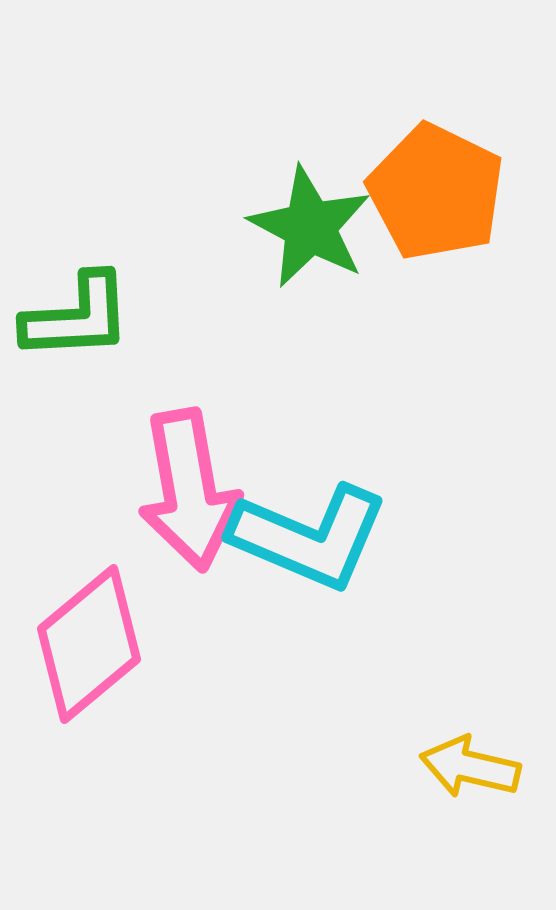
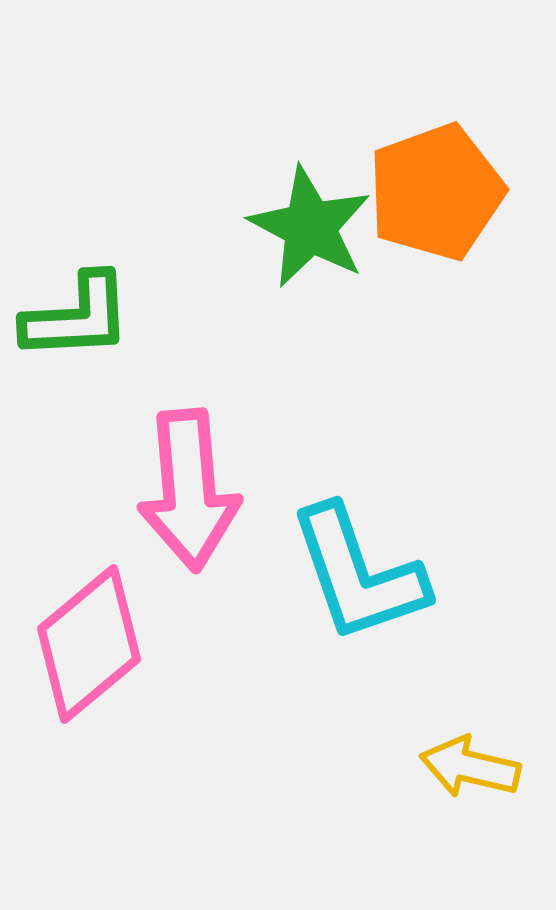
orange pentagon: rotated 26 degrees clockwise
pink arrow: rotated 5 degrees clockwise
cyan L-shape: moved 49 px right, 37 px down; rotated 48 degrees clockwise
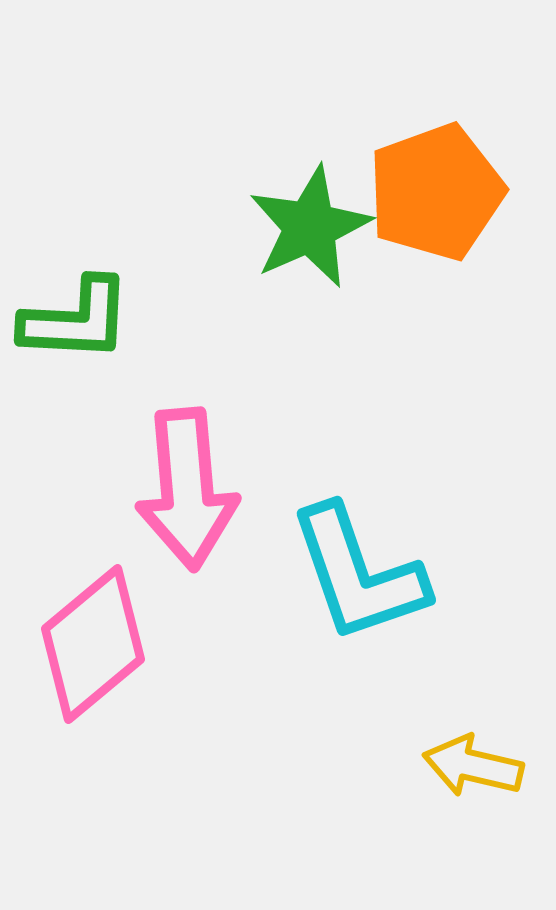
green star: rotated 20 degrees clockwise
green L-shape: moved 1 px left, 3 px down; rotated 6 degrees clockwise
pink arrow: moved 2 px left, 1 px up
pink diamond: moved 4 px right
yellow arrow: moved 3 px right, 1 px up
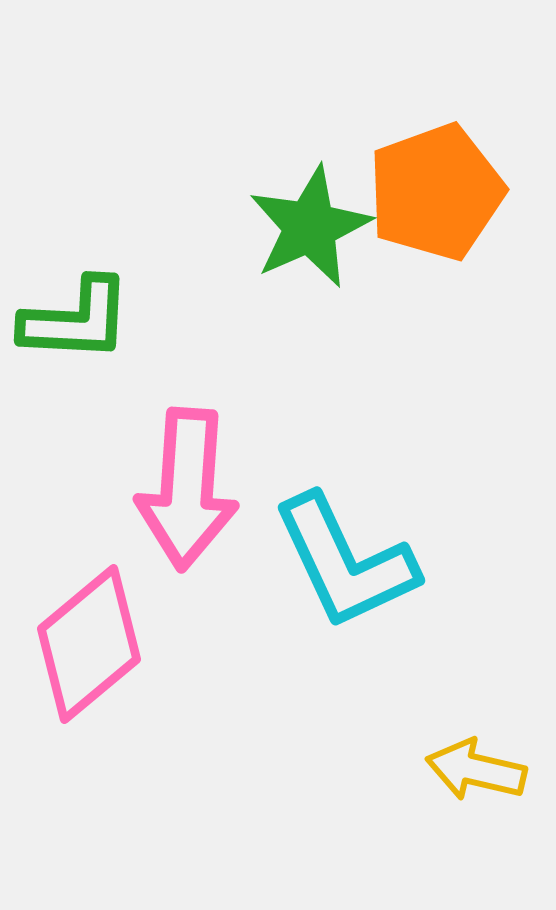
pink arrow: rotated 9 degrees clockwise
cyan L-shape: moved 13 px left, 12 px up; rotated 6 degrees counterclockwise
pink diamond: moved 4 px left
yellow arrow: moved 3 px right, 4 px down
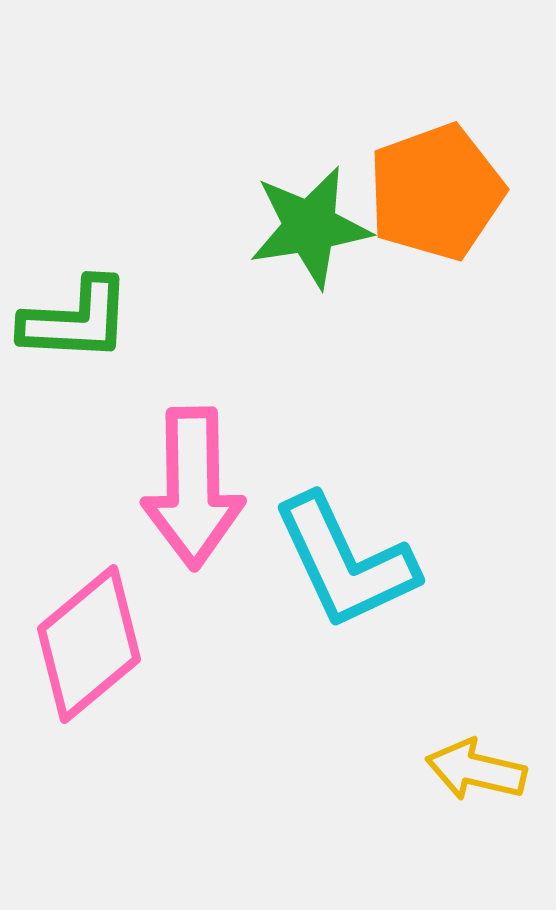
green star: rotated 15 degrees clockwise
pink arrow: moved 6 px right, 1 px up; rotated 5 degrees counterclockwise
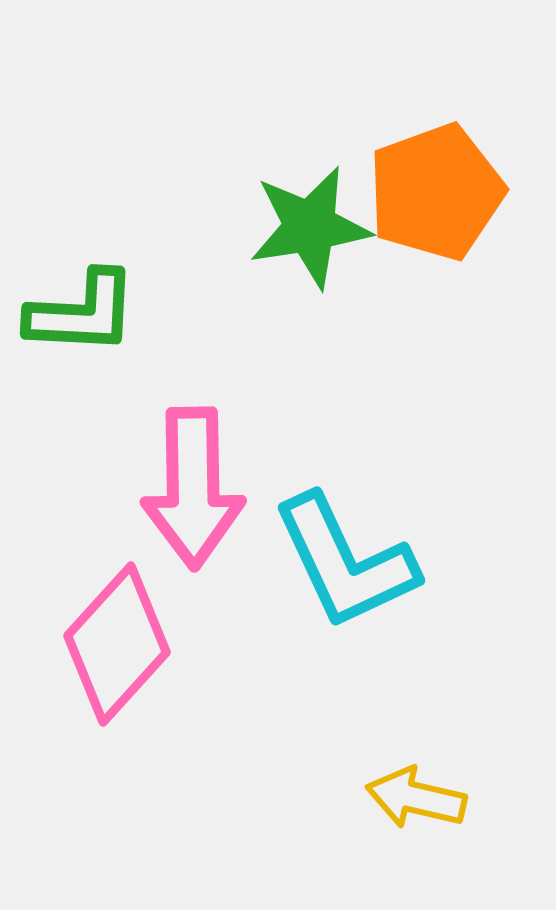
green L-shape: moved 6 px right, 7 px up
pink diamond: moved 28 px right; rotated 8 degrees counterclockwise
yellow arrow: moved 60 px left, 28 px down
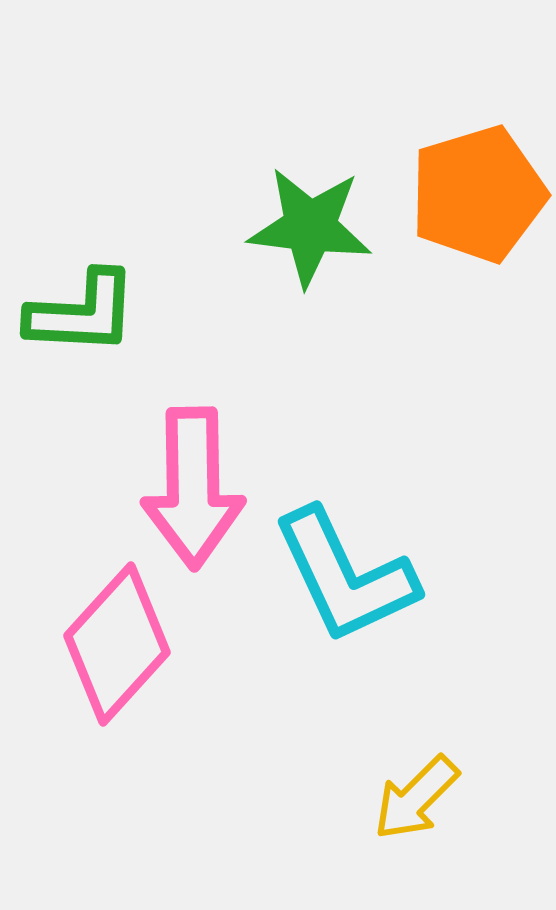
orange pentagon: moved 42 px right, 2 px down; rotated 3 degrees clockwise
green star: rotated 16 degrees clockwise
cyan L-shape: moved 14 px down
yellow arrow: rotated 58 degrees counterclockwise
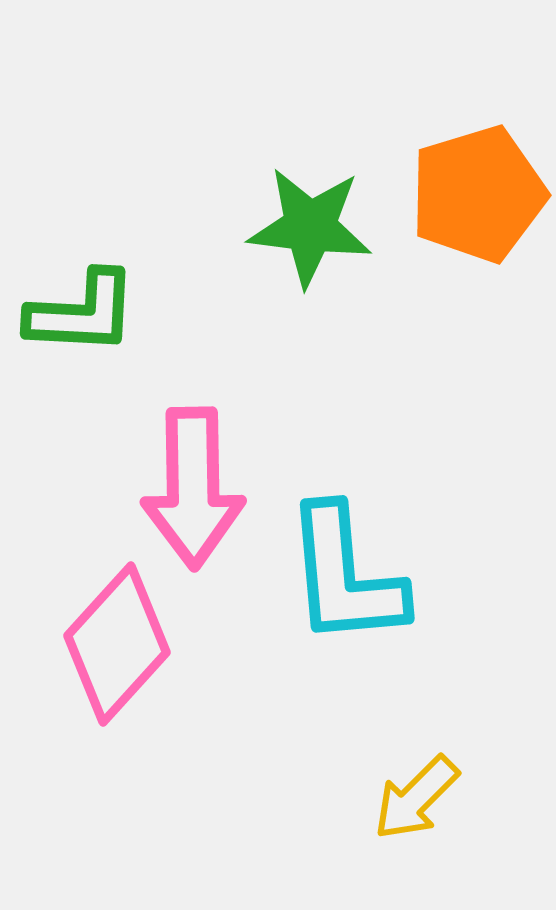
cyan L-shape: rotated 20 degrees clockwise
